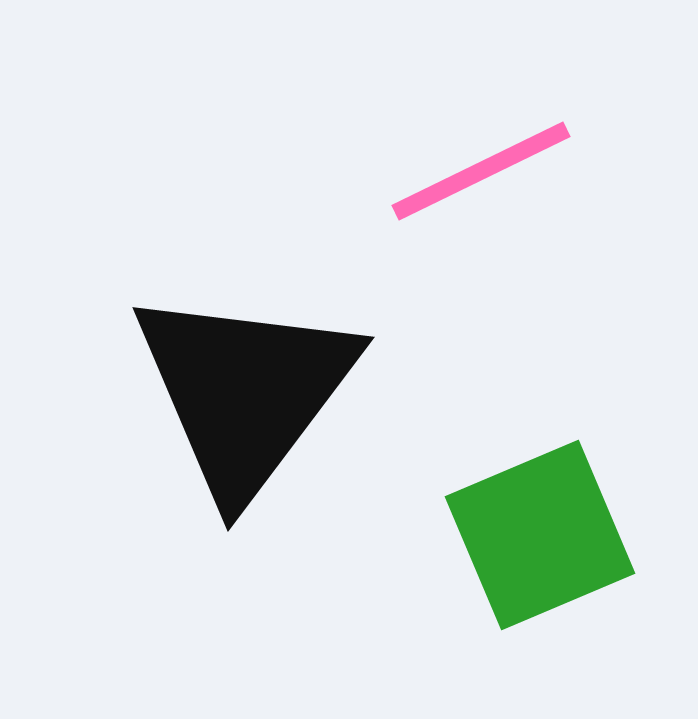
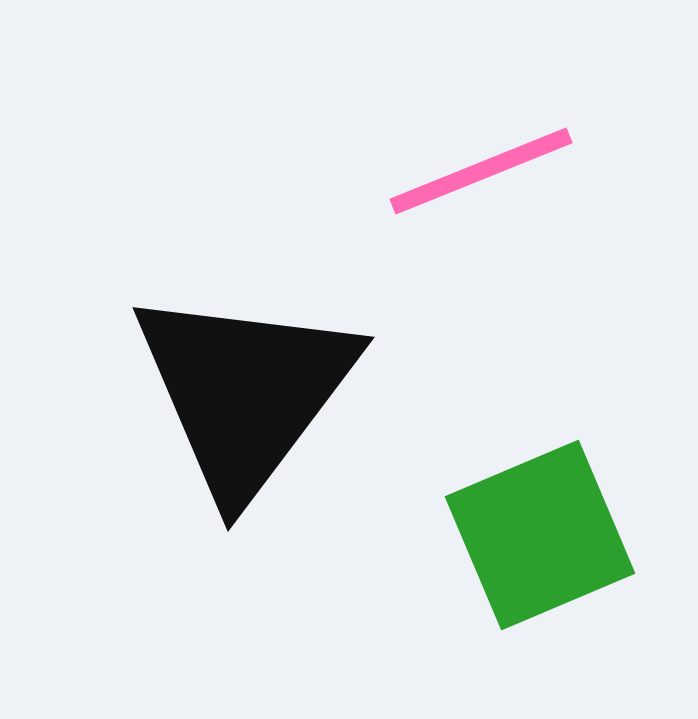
pink line: rotated 4 degrees clockwise
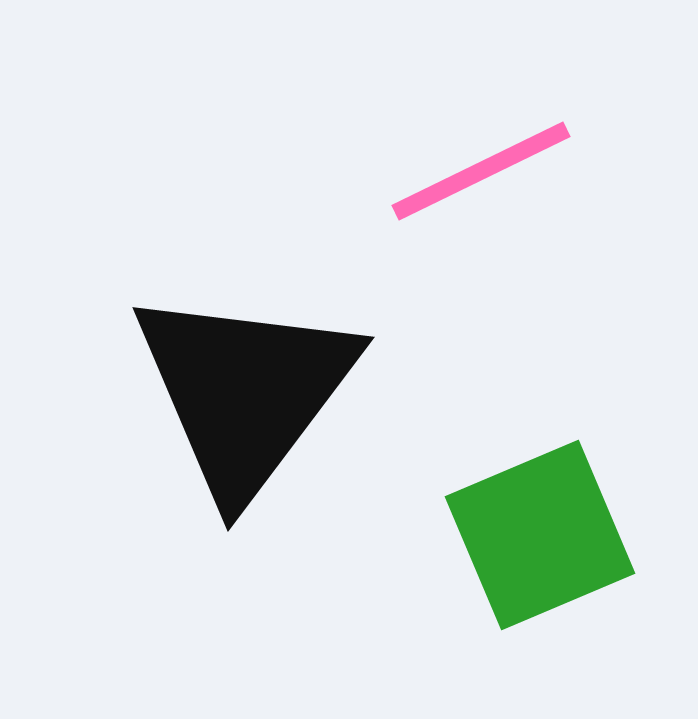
pink line: rotated 4 degrees counterclockwise
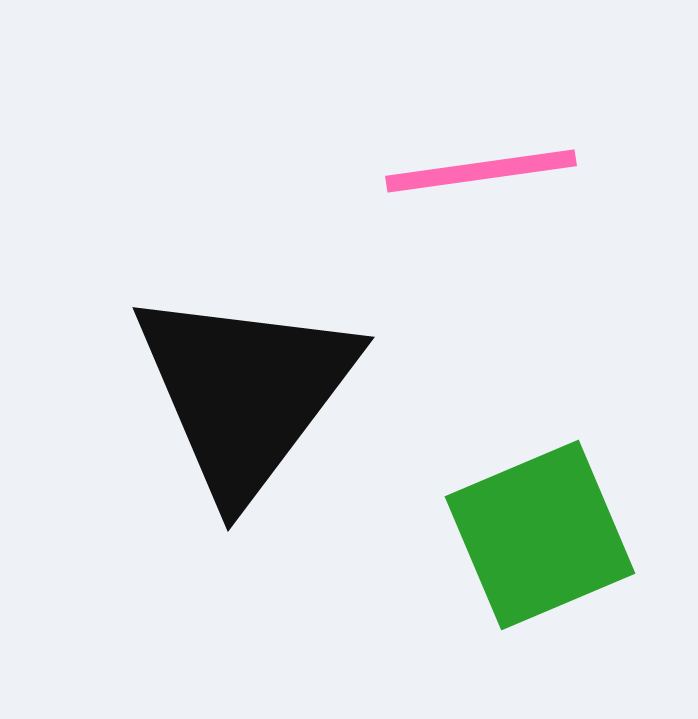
pink line: rotated 18 degrees clockwise
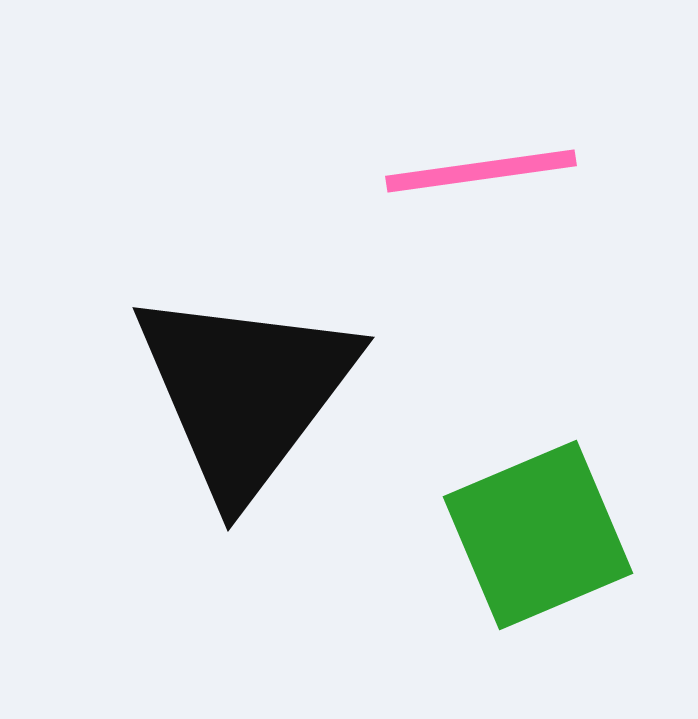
green square: moved 2 px left
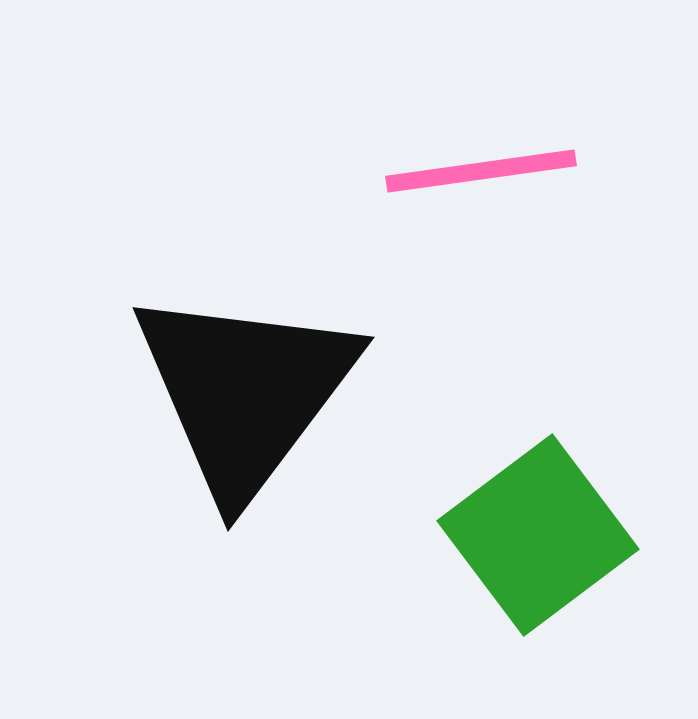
green square: rotated 14 degrees counterclockwise
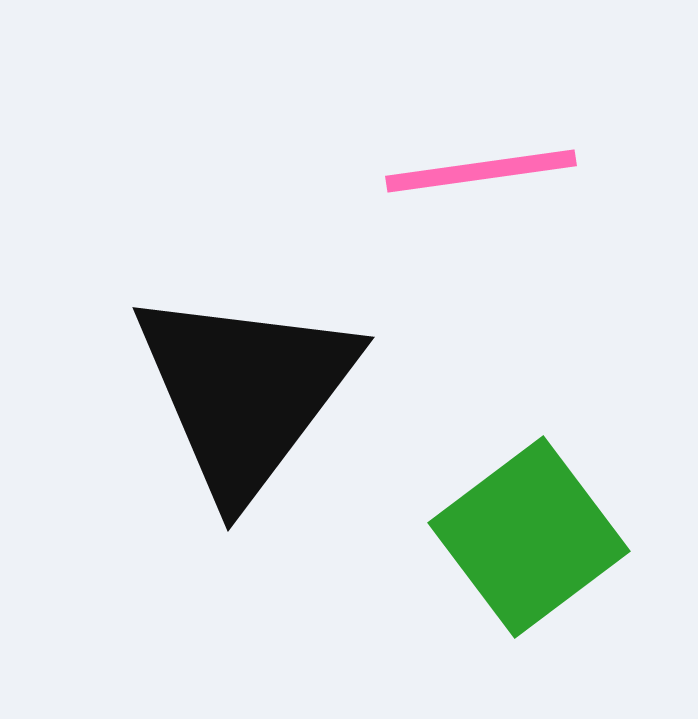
green square: moved 9 px left, 2 px down
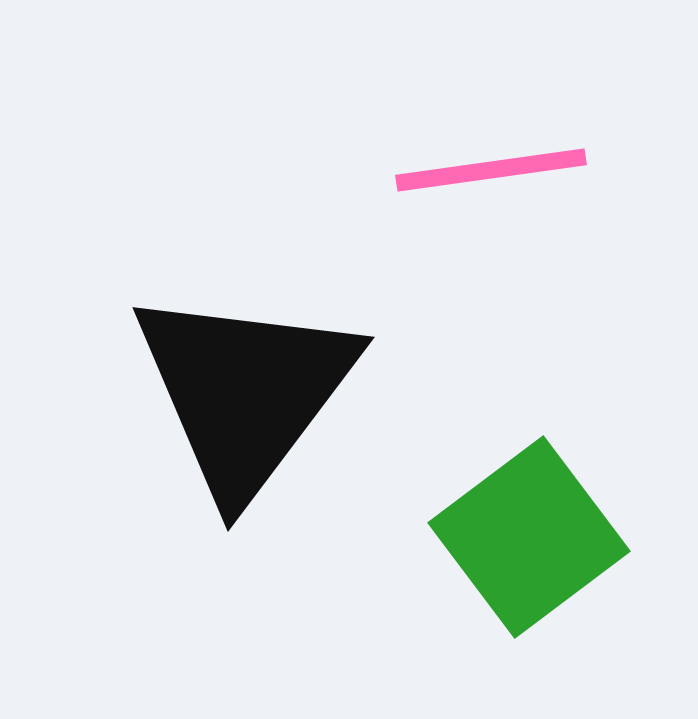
pink line: moved 10 px right, 1 px up
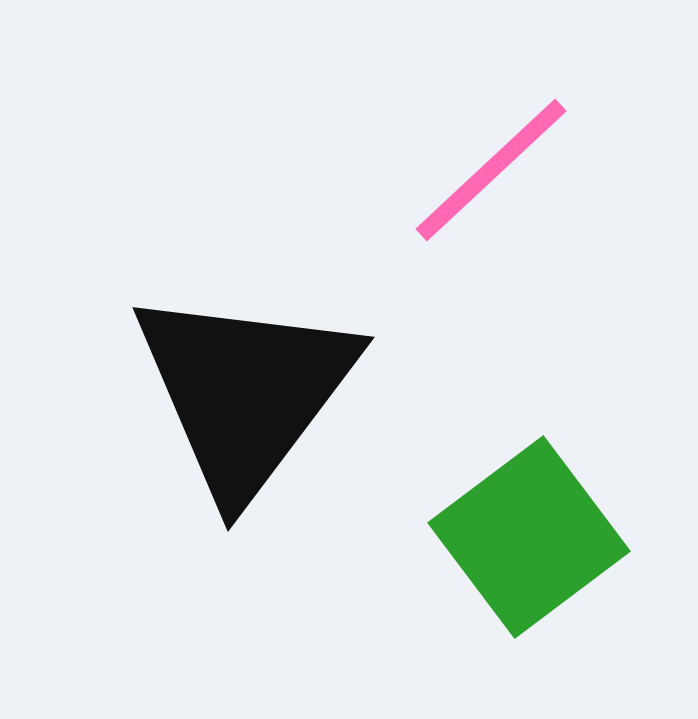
pink line: rotated 35 degrees counterclockwise
